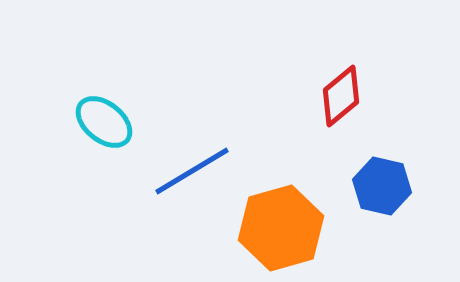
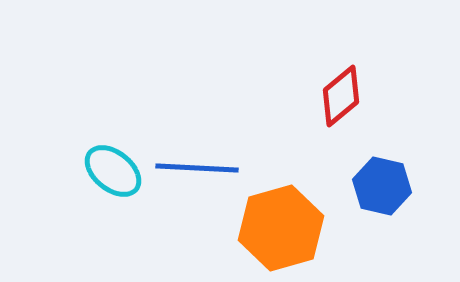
cyan ellipse: moved 9 px right, 49 px down
blue line: moved 5 px right, 3 px up; rotated 34 degrees clockwise
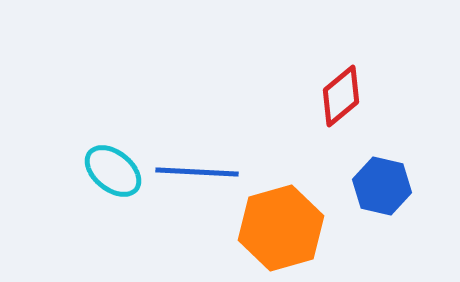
blue line: moved 4 px down
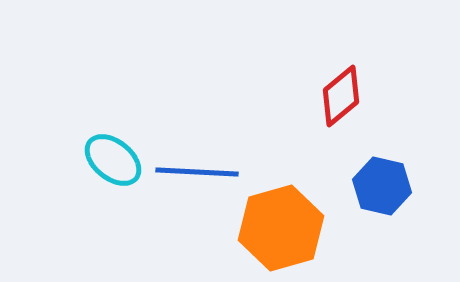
cyan ellipse: moved 11 px up
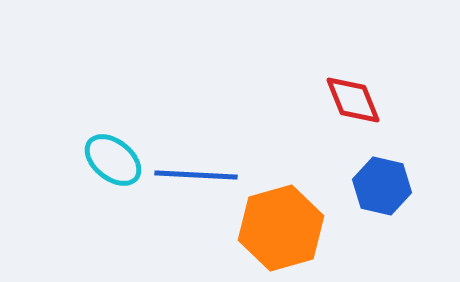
red diamond: moved 12 px right, 4 px down; rotated 72 degrees counterclockwise
blue line: moved 1 px left, 3 px down
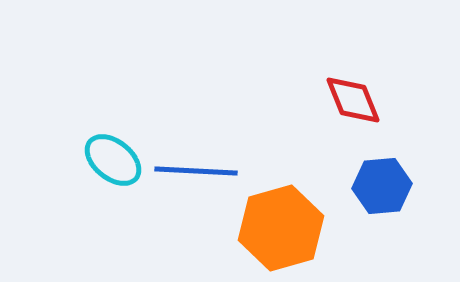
blue line: moved 4 px up
blue hexagon: rotated 18 degrees counterclockwise
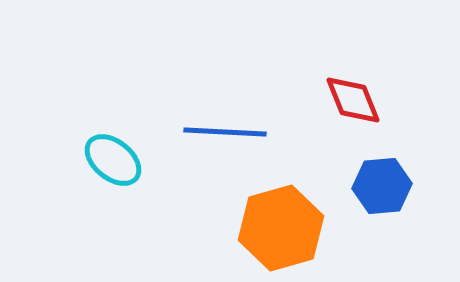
blue line: moved 29 px right, 39 px up
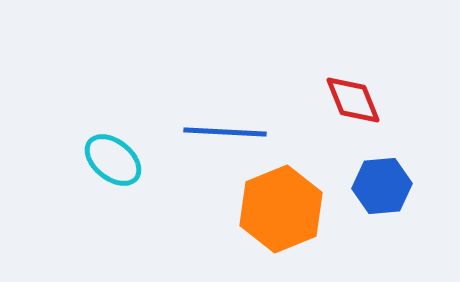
orange hexagon: moved 19 px up; rotated 6 degrees counterclockwise
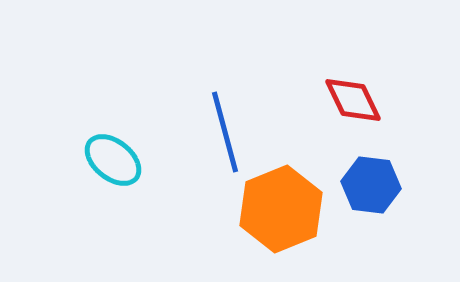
red diamond: rotated 4 degrees counterclockwise
blue line: rotated 72 degrees clockwise
blue hexagon: moved 11 px left, 1 px up; rotated 12 degrees clockwise
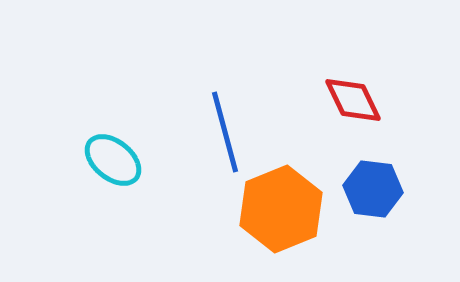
blue hexagon: moved 2 px right, 4 px down
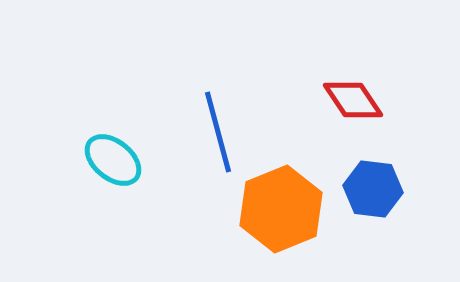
red diamond: rotated 8 degrees counterclockwise
blue line: moved 7 px left
